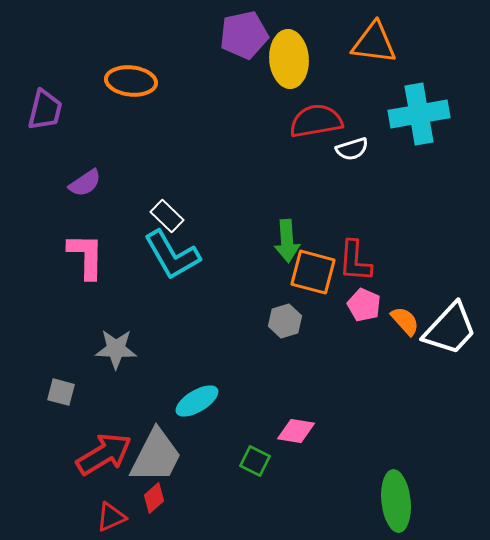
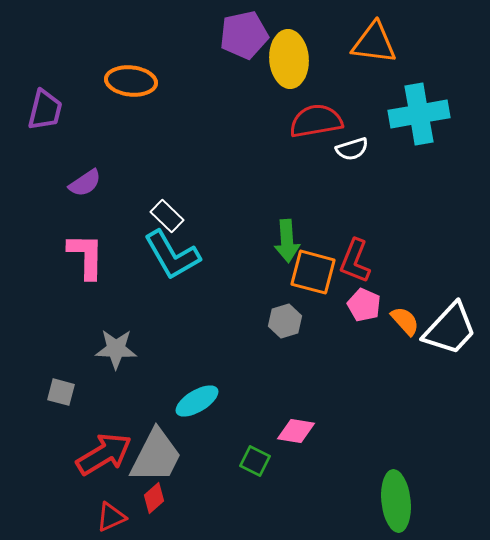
red L-shape: rotated 18 degrees clockwise
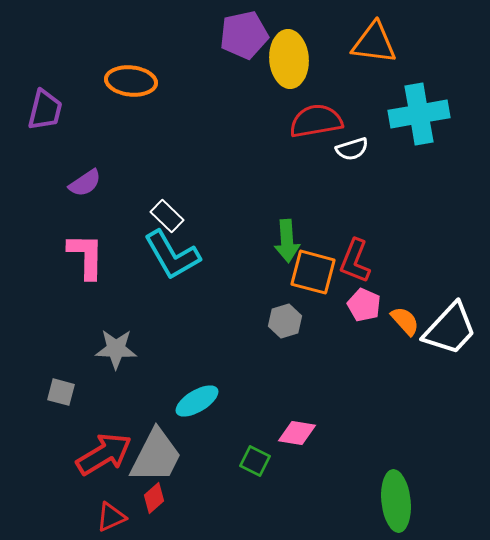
pink diamond: moved 1 px right, 2 px down
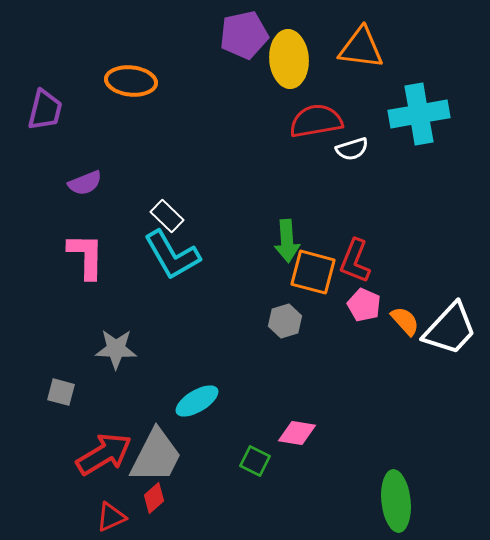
orange triangle: moved 13 px left, 5 px down
purple semicircle: rotated 12 degrees clockwise
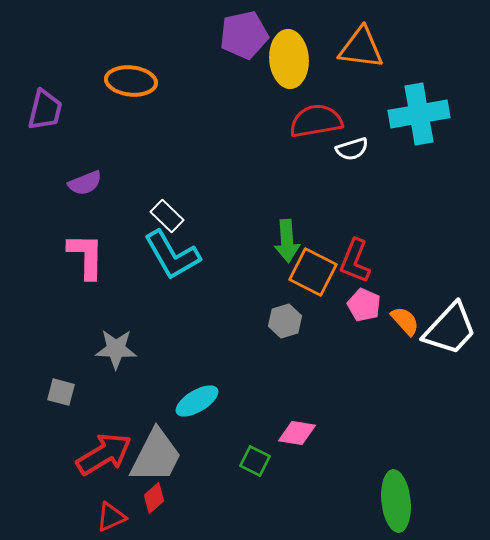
orange square: rotated 12 degrees clockwise
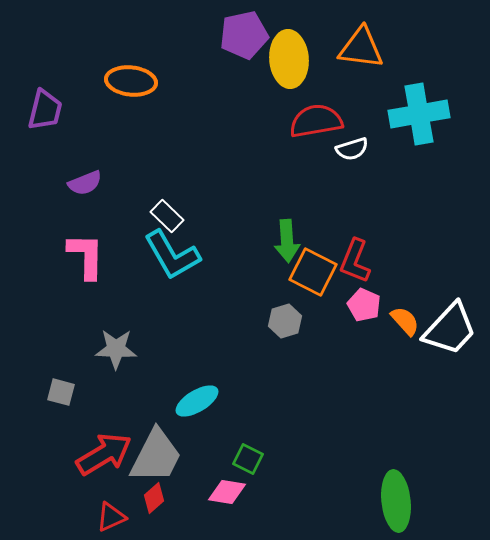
pink diamond: moved 70 px left, 59 px down
green square: moved 7 px left, 2 px up
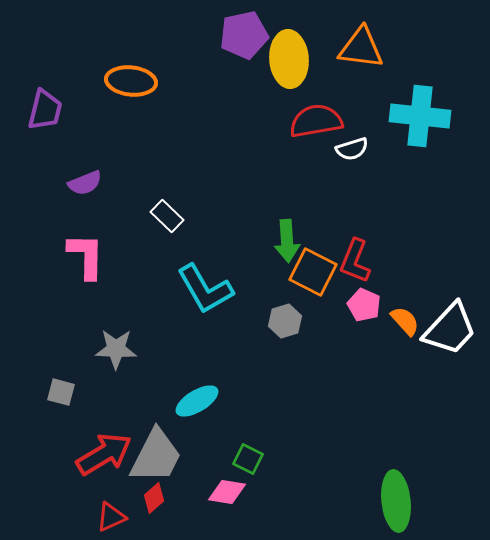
cyan cross: moved 1 px right, 2 px down; rotated 16 degrees clockwise
cyan L-shape: moved 33 px right, 34 px down
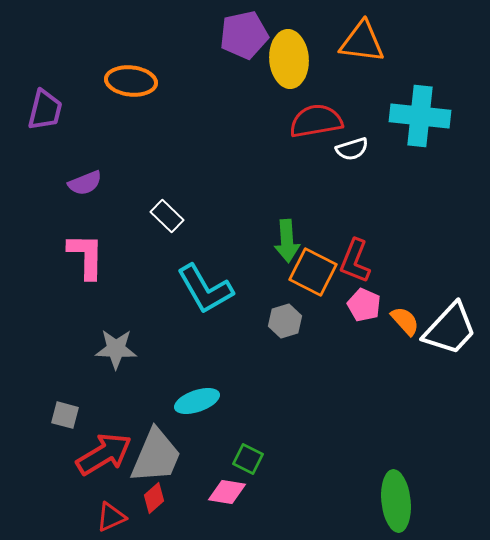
orange triangle: moved 1 px right, 6 px up
gray square: moved 4 px right, 23 px down
cyan ellipse: rotated 12 degrees clockwise
gray trapezoid: rotated 4 degrees counterclockwise
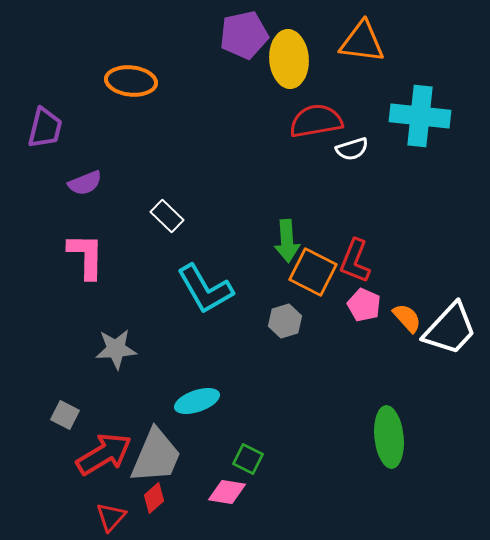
purple trapezoid: moved 18 px down
orange semicircle: moved 2 px right, 3 px up
gray star: rotated 6 degrees counterclockwise
gray square: rotated 12 degrees clockwise
green ellipse: moved 7 px left, 64 px up
red triangle: rotated 24 degrees counterclockwise
